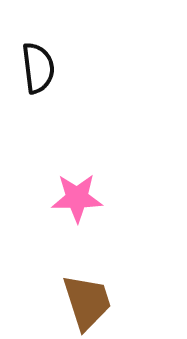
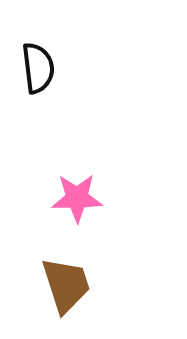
brown trapezoid: moved 21 px left, 17 px up
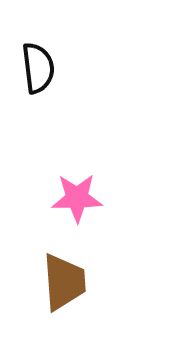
brown trapezoid: moved 2 px left, 3 px up; rotated 14 degrees clockwise
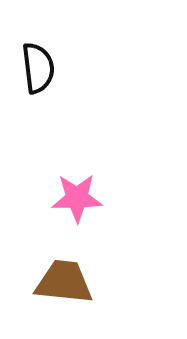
brown trapezoid: rotated 80 degrees counterclockwise
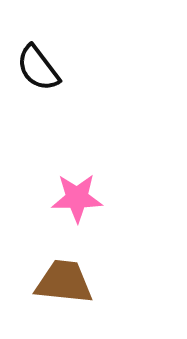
black semicircle: rotated 150 degrees clockwise
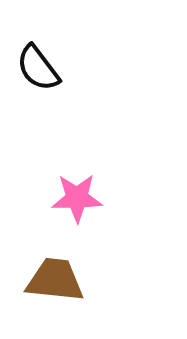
brown trapezoid: moved 9 px left, 2 px up
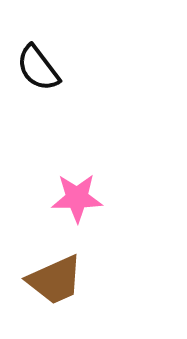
brown trapezoid: rotated 150 degrees clockwise
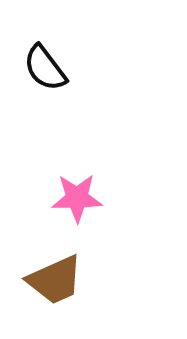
black semicircle: moved 7 px right
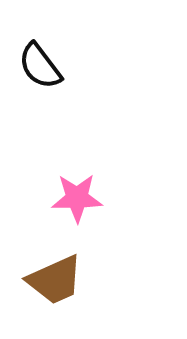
black semicircle: moved 5 px left, 2 px up
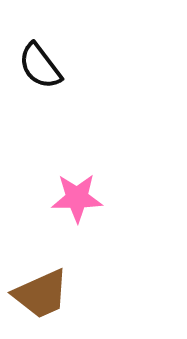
brown trapezoid: moved 14 px left, 14 px down
